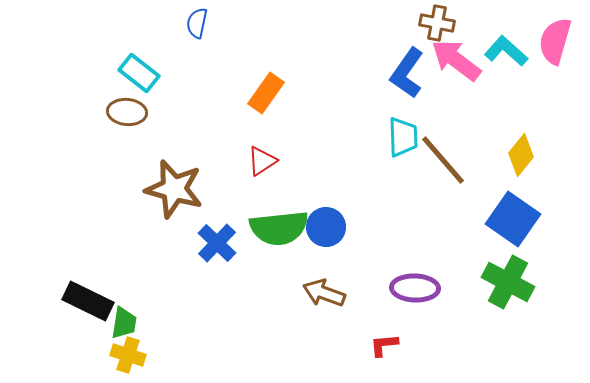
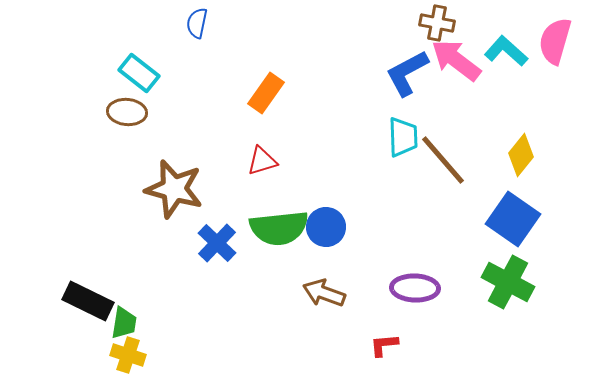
blue L-shape: rotated 27 degrees clockwise
red triangle: rotated 16 degrees clockwise
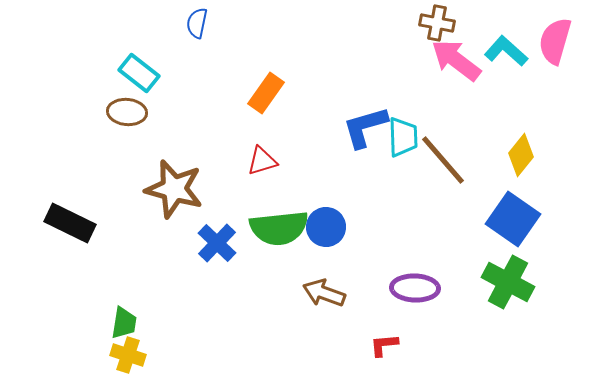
blue L-shape: moved 42 px left, 54 px down; rotated 12 degrees clockwise
black rectangle: moved 18 px left, 78 px up
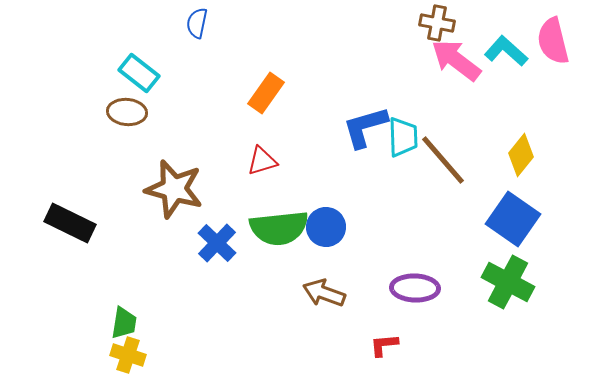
pink semicircle: moved 2 px left; rotated 30 degrees counterclockwise
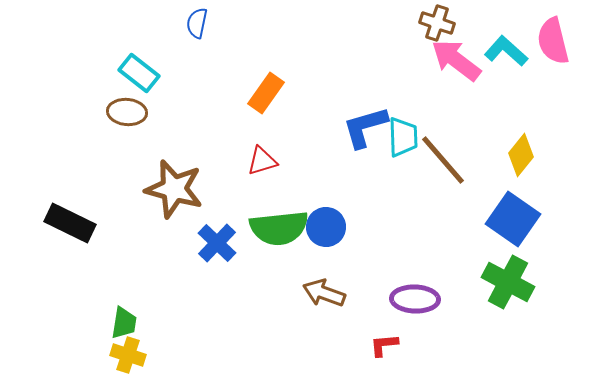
brown cross: rotated 8 degrees clockwise
purple ellipse: moved 11 px down
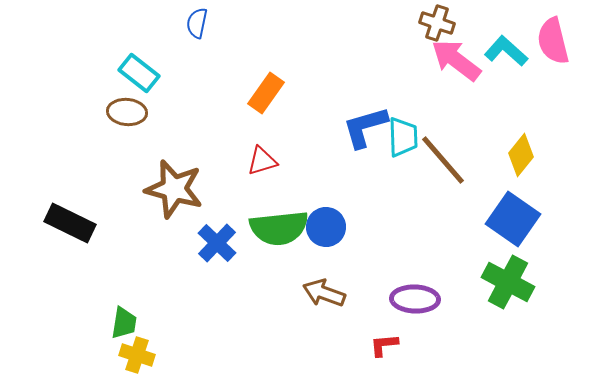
yellow cross: moved 9 px right
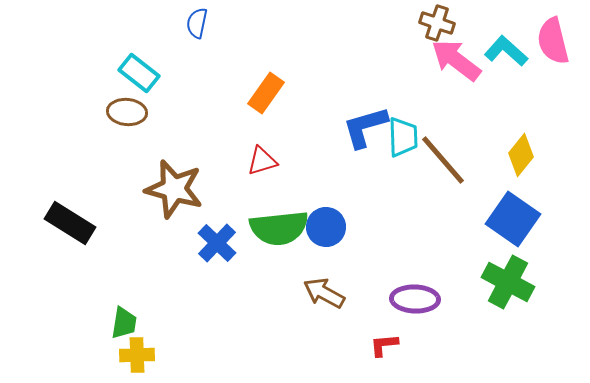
black rectangle: rotated 6 degrees clockwise
brown arrow: rotated 9 degrees clockwise
yellow cross: rotated 20 degrees counterclockwise
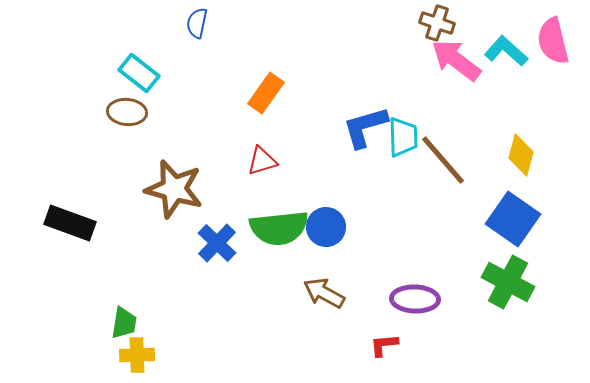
yellow diamond: rotated 24 degrees counterclockwise
black rectangle: rotated 12 degrees counterclockwise
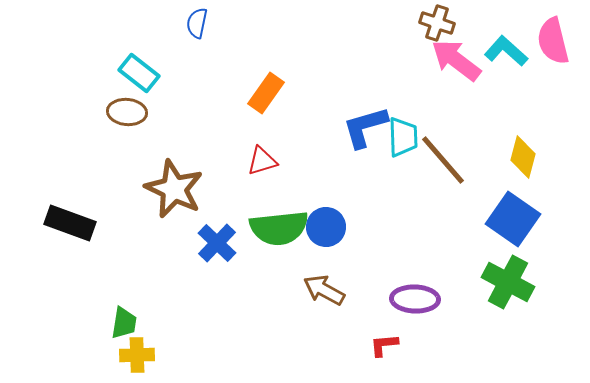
yellow diamond: moved 2 px right, 2 px down
brown star: rotated 10 degrees clockwise
brown arrow: moved 3 px up
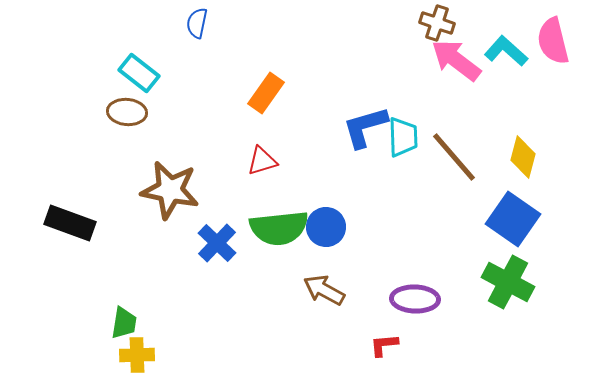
brown line: moved 11 px right, 3 px up
brown star: moved 4 px left, 1 px down; rotated 14 degrees counterclockwise
